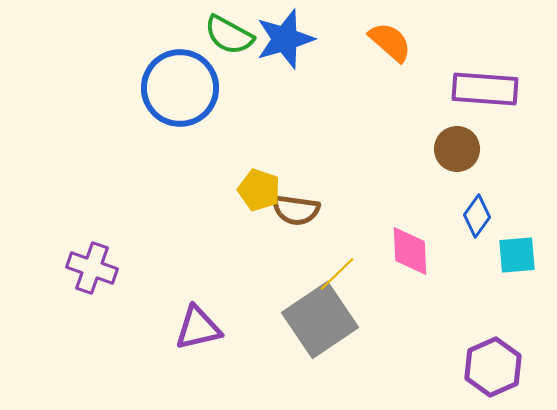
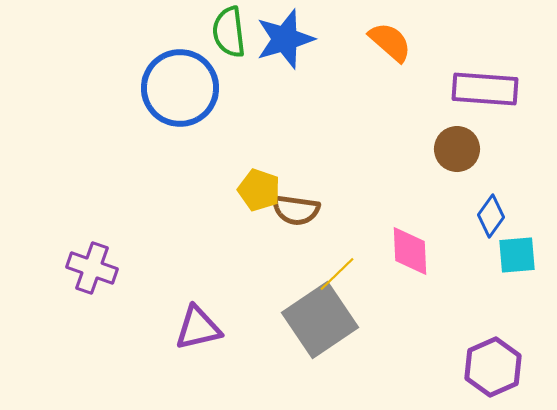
green semicircle: moved 3 px up; rotated 54 degrees clockwise
blue diamond: moved 14 px right
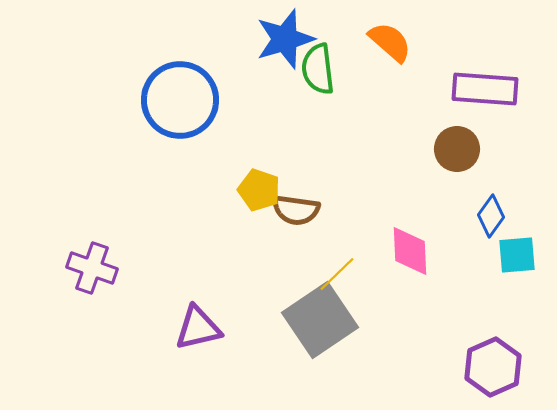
green semicircle: moved 89 px right, 37 px down
blue circle: moved 12 px down
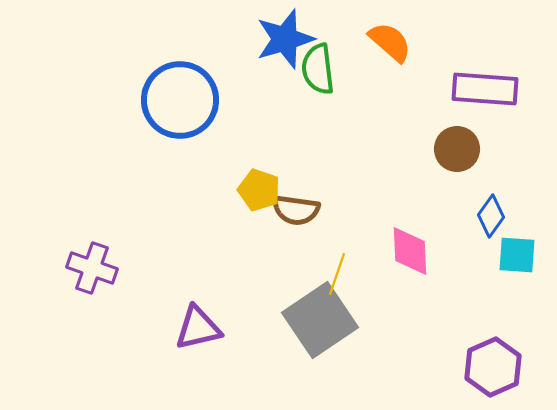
cyan square: rotated 9 degrees clockwise
yellow line: rotated 27 degrees counterclockwise
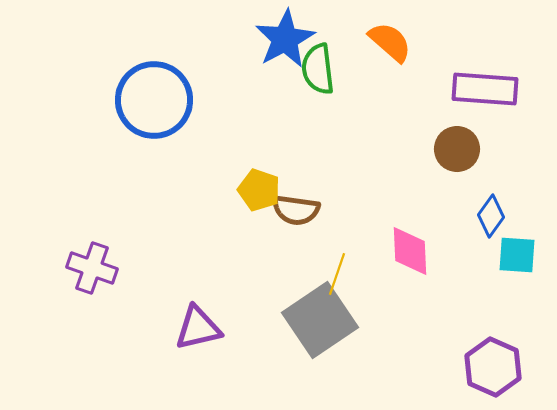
blue star: rotated 12 degrees counterclockwise
blue circle: moved 26 px left
purple hexagon: rotated 12 degrees counterclockwise
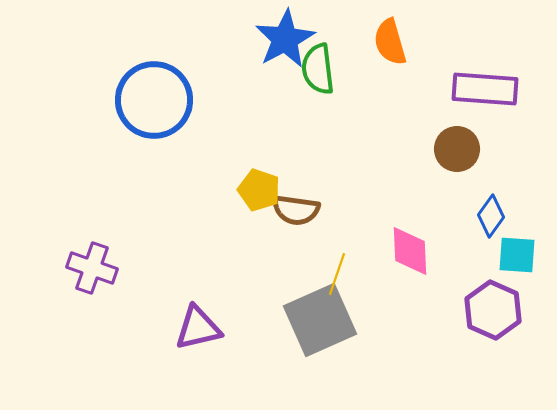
orange semicircle: rotated 147 degrees counterclockwise
gray square: rotated 10 degrees clockwise
purple hexagon: moved 57 px up
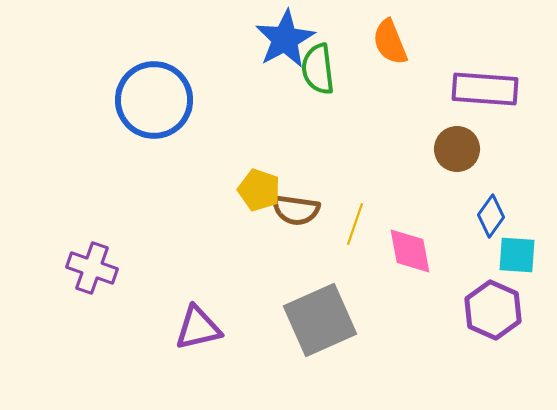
orange semicircle: rotated 6 degrees counterclockwise
pink diamond: rotated 8 degrees counterclockwise
yellow line: moved 18 px right, 50 px up
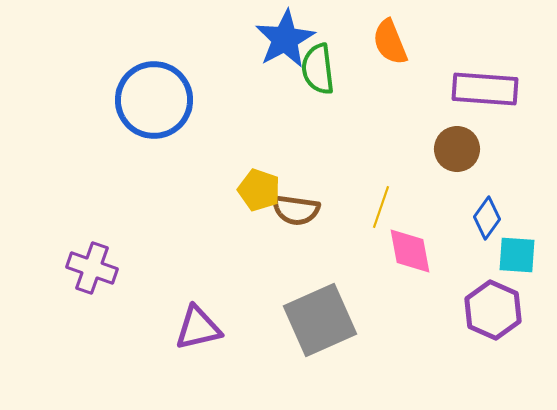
blue diamond: moved 4 px left, 2 px down
yellow line: moved 26 px right, 17 px up
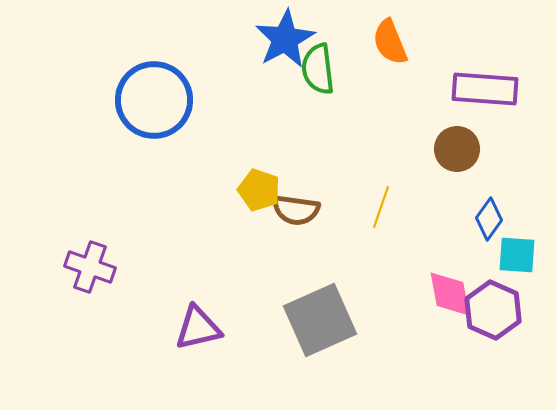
blue diamond: moved 2 px right, 1 px down
pink diamond: moved 40 px right, 43 px down
purple cross: moved 2 px left, 1 px up
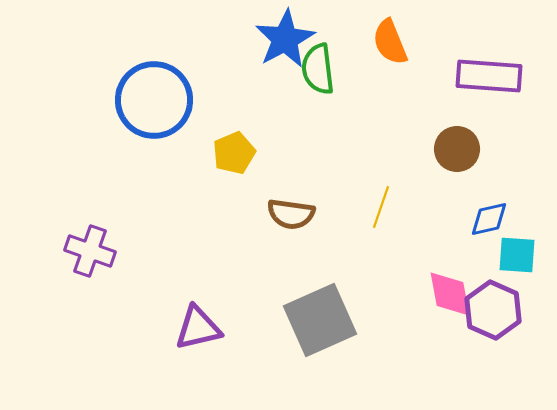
purple rectangle: moved 4 px right, 13 px up
yellow pentagon: moved 25 px left, 37 px up; rotated 30 degrees clockwise
brown semicircle: moved 5 px left, 4 px down
blue diamond: rotated 42 degrees clockwise
purple cross: moved 16 px up
